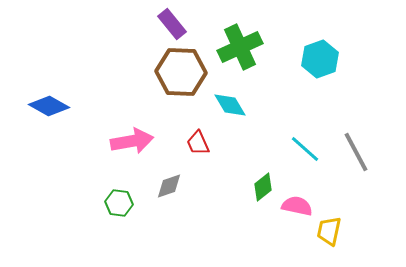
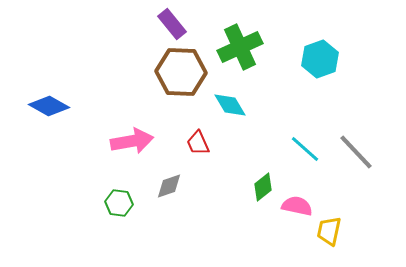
gray line: rotated 15 degrees counterclockwise
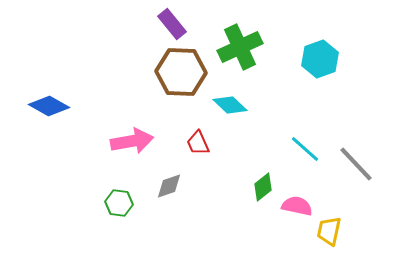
cyan diamond: rotated 16 degrees counterclockwise
gray line: moved 12 px down
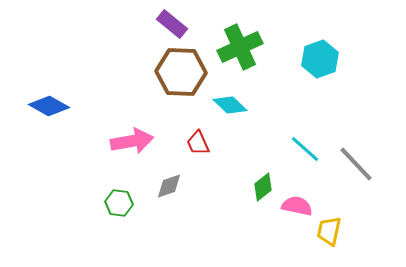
purple rectangle: rotated 12 degrees counterclockwise
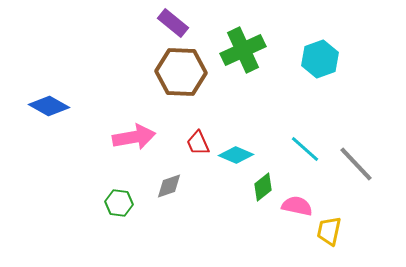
purple rectangle: moved 1 px right, 1 px up
green cross: moved 3 px right, 3 px down
cyan diamond: moved 6 px right, 50 px down; rotated 20 degrees counterclockwise
pink arrow: moved 2 px right, 4 px up
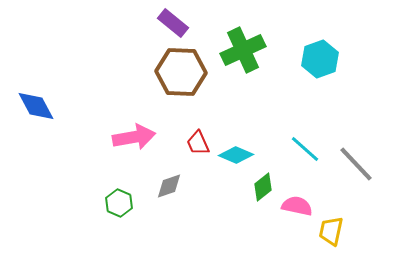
blue diamond: moved 13 px left; rotated 33 degrees clockwise
green hexagon: rotated 16 degrees clockwise
yellow trapezoid: moved 2 px right
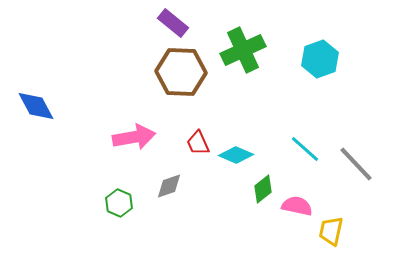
green diamond: moved 2 px down
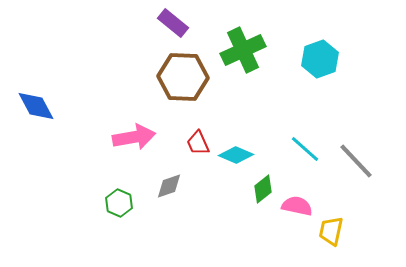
brown hexagon: moved 2 px right, 5 px down
gray line: moved 3 px up
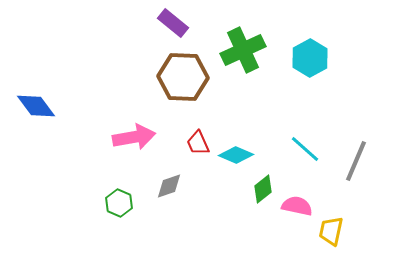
cyan hexagon: moved 10 px left, 1 px up; rotated 9 degrees counterclockwise
blue diamond: rotated 9 degrees counterclockwise
gray line: rotated 66 degrees clockwise
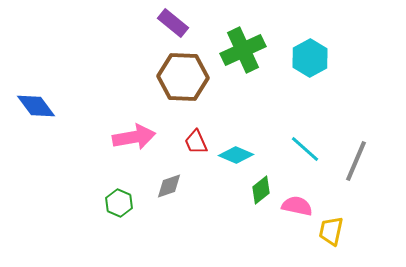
red trapezoid: moved 2 px left, 1 px up
green diamond: moved 2 px left, 1 px down
